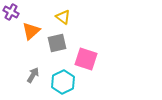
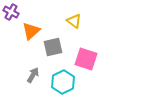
yellow triangle: moved 11 px right, 4 px down
gray square: moved 4 px left, 4 px down
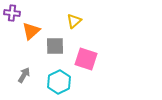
purple cross: moved 1 px right, 1 px down; rotated 21 degrees counterclockwise
yellow triangle: rotated 42 degrees clockwise
gray square: moved 2 px right, 1 px up; rotated 12 degrees clockwise
gray arrow: moved 9 px left
cyan hexagon: moved 4 px left
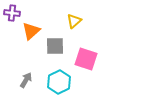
gray arrow: moved 2 px right, 5 px down
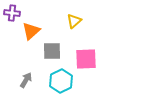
gray square: moved 3 px left, 5 px down
pink square: rotated 20 degrees counterclockwise
cyan hexagon: moved 2 px right, 1 px up
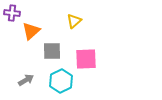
gray arrow: rotated 28 degrees clockwise
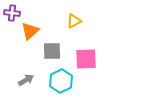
yellow triangle: rotated 14 degrees clockwise
orange triangle: moved 1 px left
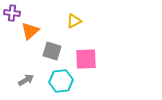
gray square: rotated 18 degrees clockwise
cyan hexagon: rotated 20 degrees clockwise
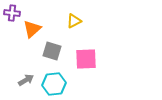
orange triangle: moved 2 px right, 2 px up
cyan hexagon: moved 7 px left, 3 px down
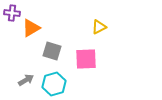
yellow triangle: moved 25 px right, 6 px down
orange triangle: moved 1 px left, 1 px up; rotated 12 degrees clockwise
cyan hexagon: rotated 10 degrees counterclockwise
